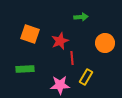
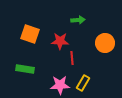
green arrow: moved 3 px left, 3 px down
red star: rotated 24 degrees clockwise
green rectangle: rotated 12 degrees clockwise
yellow rectangle: moved 3 px left, 6 px down
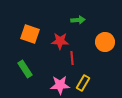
orange circle: moved 1 px up
green rectangle: rotated 48 degrees clockwise
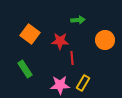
orange square: rotated 18 degrees clockwise
orange circle: moved 2 px up
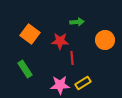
green arrow: moved 1 px left, 2 px down
yellow rectangle: rotated 28 degrees clockwise
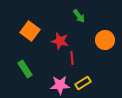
green arrow: moved 2 px right, 6 px up; rotated 56 degrees clockwise
orange square: moved 3 px up
red star: rotated 12 degrees clockwise
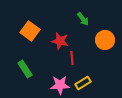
green arrow: moved 4 px right, 3 px down
